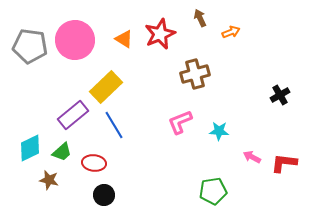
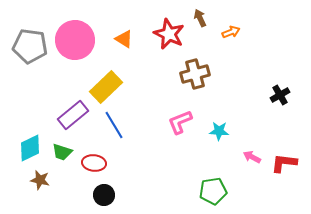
red star: moved 9 px right; rotated 24 degrees counterclockwise
green trapezoid: rotated 60 degrees clockwise
brown star: moved 9 px left
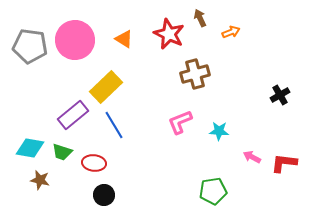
cyan diamond: rotated 36 degrees clockwise
